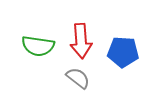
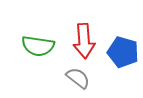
red arrow: moved 3 px right
blue pentagon: rotated 12 degrees clockwise
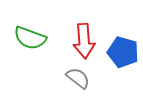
green semicircle: moved 8 px left, 8 px up; rotated 12 degrees clockwise
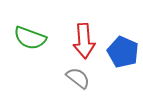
blue pentagon: rotated 8 degrees clockwise
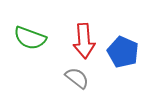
gray semicircle: moved 1 px left
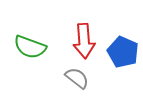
green semicircle: moved 9 px down
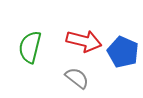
red arrow: rotated 72 degrees counterclockwise
green semicircle: rotated 84 degrees clockwise
